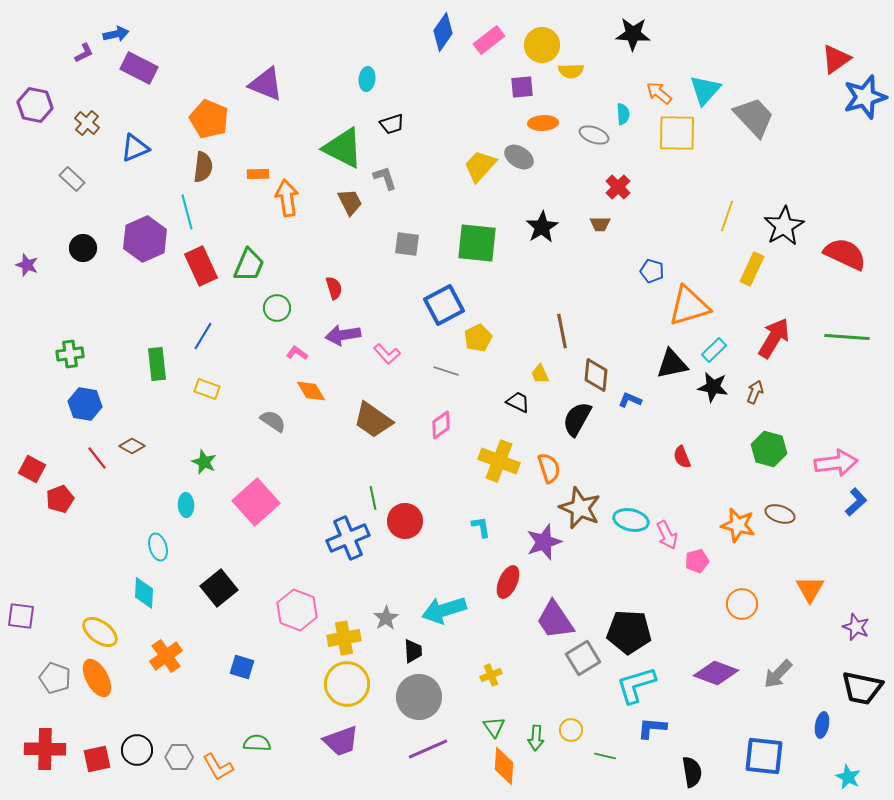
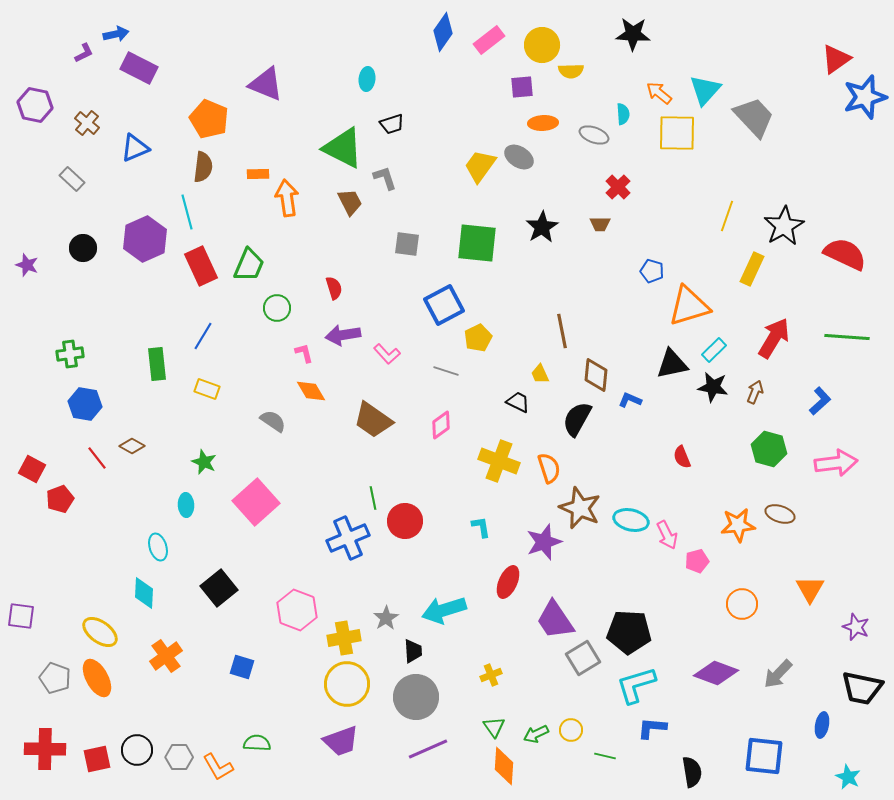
yellow trapezoid at (480, 166): rotated 6 degrees counterclockwise
pink L-shape at (297, 353): moved 7 px right; rotated 40 degrees clockwise
blue L-shape at (856, 502): moved 36 px left, 101 px up
orange star at (738, 525): rotated 20 degrees counterclockwise
gray circle at (419, 697): moved 3 px left
green arrow at (536, 738): moved 4 px up; rotated 60 degrees clockwise
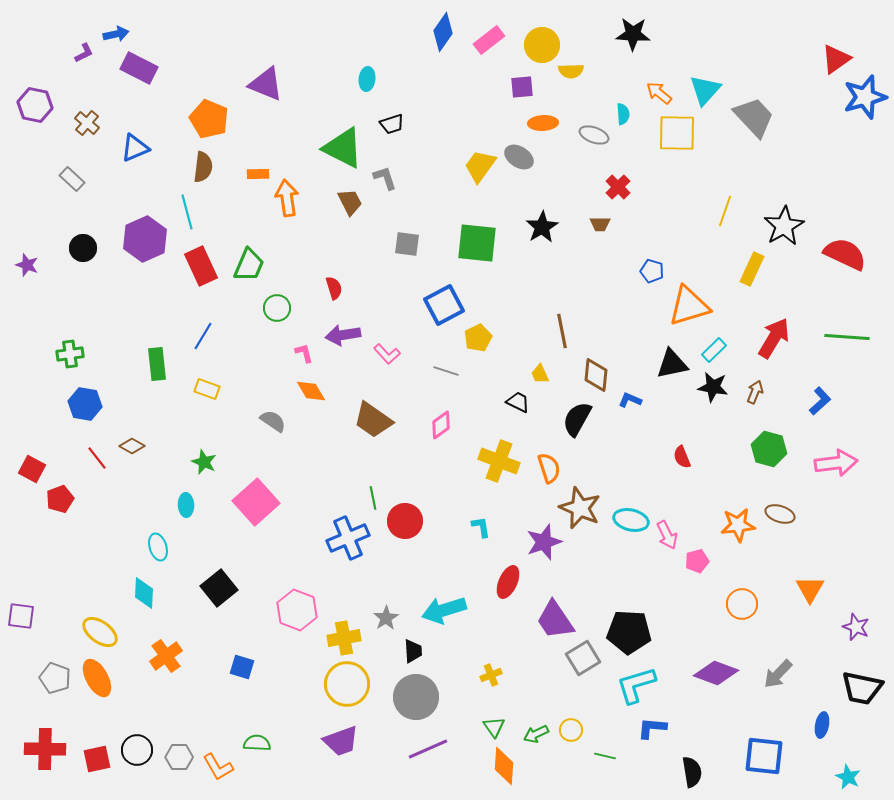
yellow line at (727, 216): moved 2 px left, 5 px up
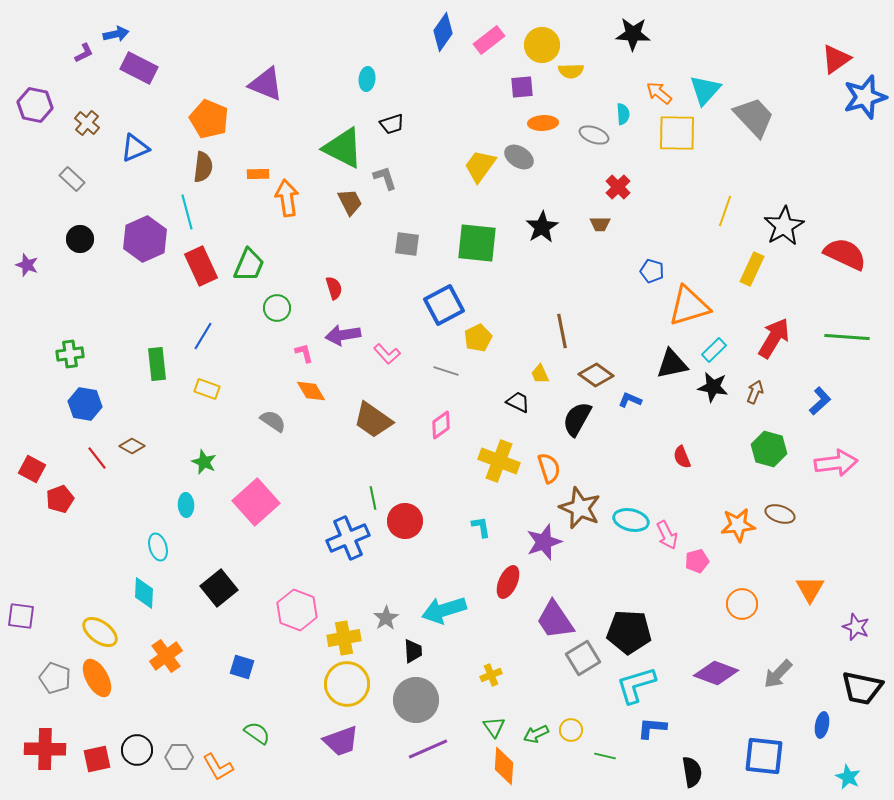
black circle at (83, 248): moved 3 px left, 9 px up
brown diamond at (596, 375): rotated 60 degrees counterclockwise
gray circle at (416, 697): moved 3 px down
green semicircle at (257, 743): moved 10 px up; rotated 32 degrees clockwise
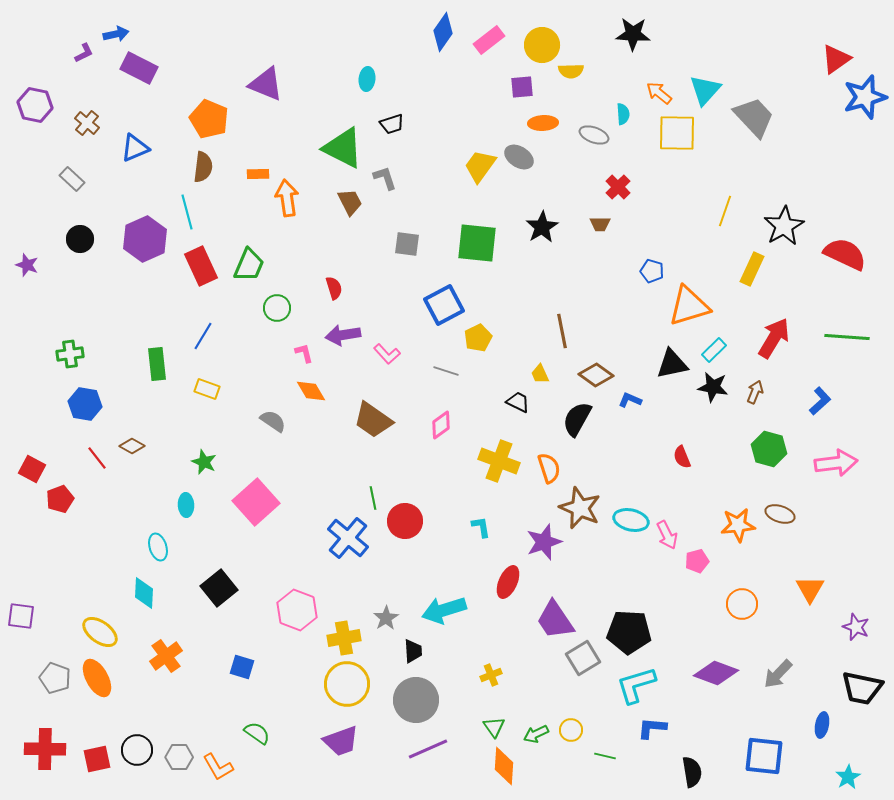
blue cross at (348, 538): rotated 27 degrees counterclockwise
cyan star at (848, 777): rotated 15 degrees clockwise
